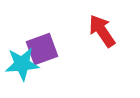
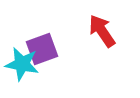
cyan star: rotated 16 degrees clockwise
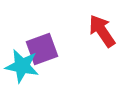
cyan star: moved 2 px down
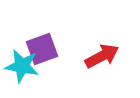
red arrow: moved 25 px down; rotated 96 degrees clockwise
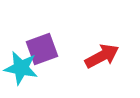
cyan star: moved 1 px left, 2 px down
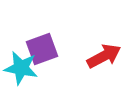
red arrow: moved 2 px right
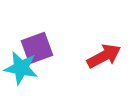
purple square: moved 5 px left, 1 px up
